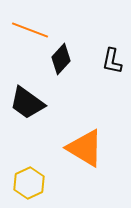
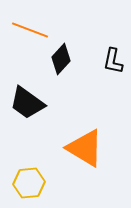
black L-shape: moved 1 px right
yellow hexagon: rotated 20 degrees clockwise
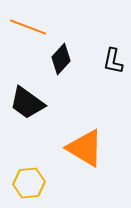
orange line: moved 2 px left, 3 px up
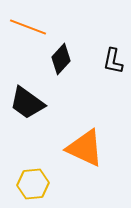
orange triangle: rotated 6 degrees counterclockwise
yellow hexagon: moved 4 px right, 1 px down
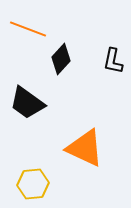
orange line: moved 2 px down
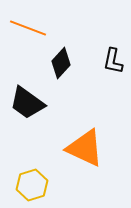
orange line: moved 1 px up
black diamond: moved 4 px down
yellow hexagon: moved 1 px left, 1 px down; rotated 12 degrees counterclockwise
